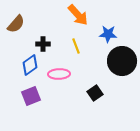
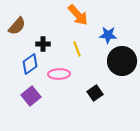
brown semicircle: moved 1 px right, 2 px down
blue star: moved 1 px down
yellow line: moved 1 px right, 3 px down
blue diamond: moved 1 px up
purple square: rotated 18 degrees counterclockwise
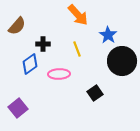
blue star: rotated 30 degrees clockwise
purple square: moved 13 px left, 12 px down
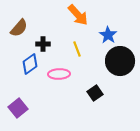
brown semicircle: moved 2 px right, 2 px down
black circle: moved 2 px left
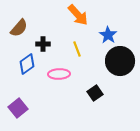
blue diamond: moved 3 px left
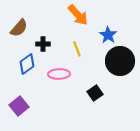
purple square: moved 1 px right, 2 px up
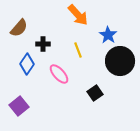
yellow line: moved 1 px right, 1 px down
blue diamond: rotated 20 degrees counterclockwise
pink ellipse: rotated 50 degrees clockwise
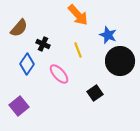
blue star: rotated 12 degrees counterclockwise
black cross: rotated 24 degrees clockwise
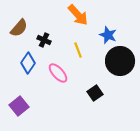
black cross: moved 1 px right, 4 px up
blue diamond: moved 1 px right, 1 px up
pink ellipse: moved 1 px left, 1 px up
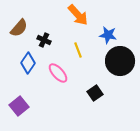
blue star: rotated 12 degrees counterclockwise
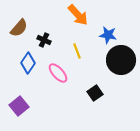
yellow line: moved 1 px left, 1 px down
black circle: moved 1 px right, 1 px up
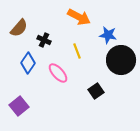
orange arrow: moved 1 px right, 2 px down; rotated 20 degrees counterclockwise
black square: moved 1 px right, 2 px up
